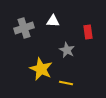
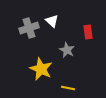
white triangle: moved 1 px left; rotated 40 degrees clockwise
gray cross: moved 5 px right
yellow line: moved 2 px right, 5 px down
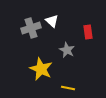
gray cross: moved 2 px right
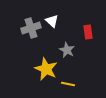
yellow star: moved 5 px right
yellow line: moved 4 px up
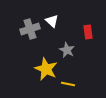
gray cross: moved 1 px left, 1 px down
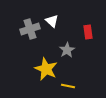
gray star: rotated 14 degrees clockwise
yellow line: moved 2 px down
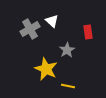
gray cross: rotated 12 degrees counterclockwise
